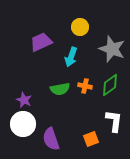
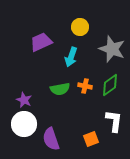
white circle: moved 1 px right
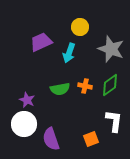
gray star: moved 1 px left
cyan arrow: moved 2 px left, 4 px up
purple star: moved 3 px right
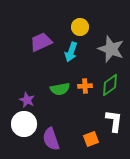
cyan arrow: moved 2 px right, 1 px up
orange cross: rotated 16 degrees counterclockwise
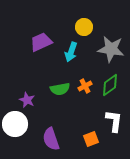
yellow circle: moved 4 px right
gray star: rotated 12 degrees counterclockwise
orange cross: rotated 24 degrees counterclockwise
white circle: moved 9 px left
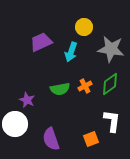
green diamond: moved 1 px up
white L-shape: moved 2 px left
